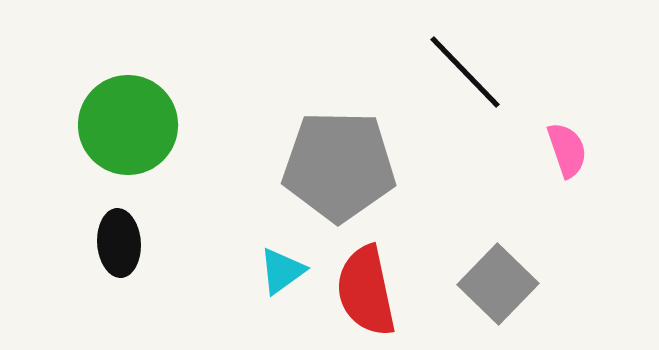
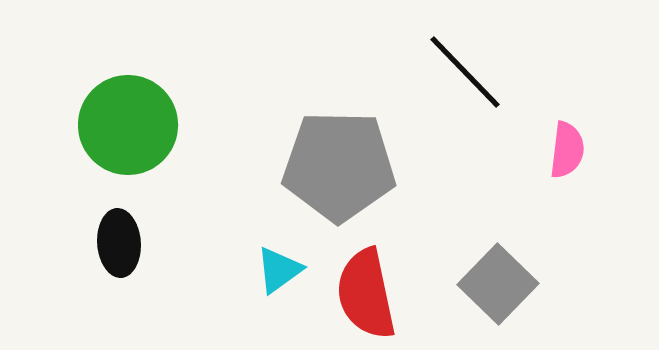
pink semicircle: rotated 26 degrees clockwise
cyan triangle: moved 3 px left, 1 px up
red semicircle: moved 3 px down
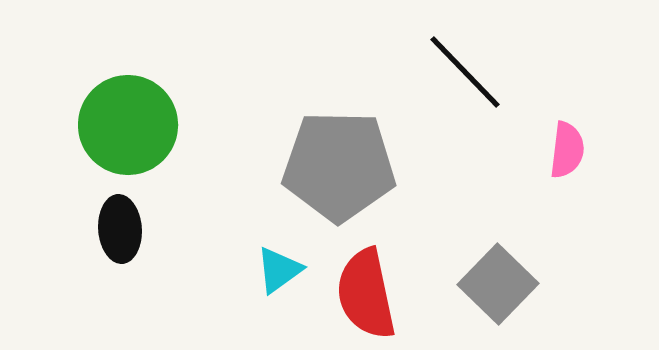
black ellipse: moved 1 px right, 14 px up
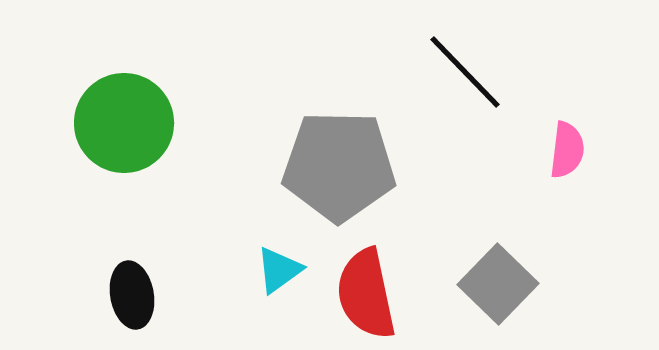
green circle: moved 4 px left, 2 px up
black ellipse: moved 12 px right, 66 px down; rotated 6 degrees counterclockwise
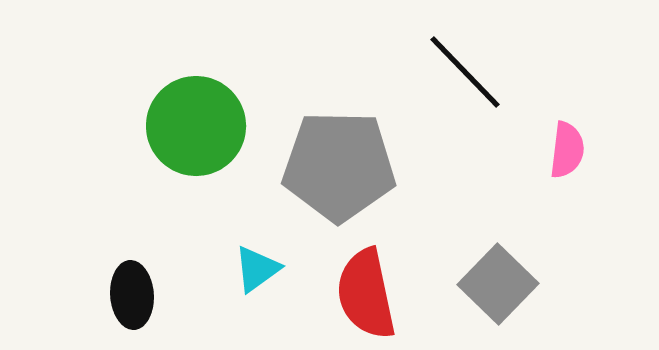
green circle: moved 72 px right, 3 px down
cyan triangle: moved 22 px left, 1 px up
black ellipse: rotated 6 degrees clockwise
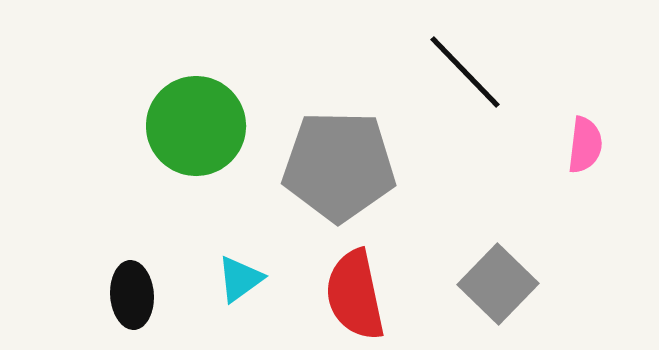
pink semicircle: moved 18 px right, 5 px up
cyan triangle: moved 17 px left, 10 px down
red semicircle: moved 11 px left, 1 px down
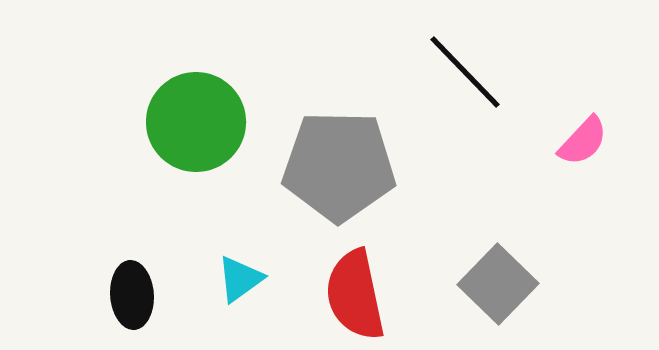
green circle: moved 4 px up
pink semicircle: moved 2 px left, 4 px up; rotated 36 degrees clockwise
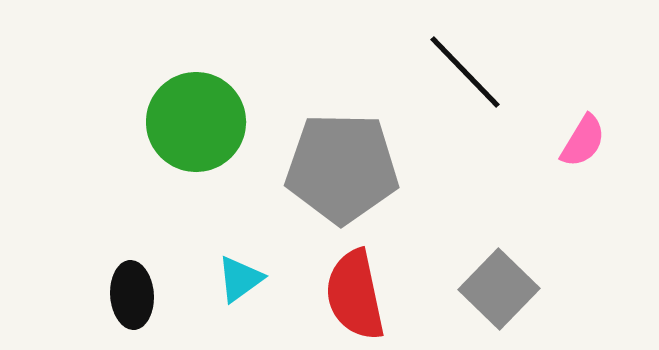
pink semicircle: rotated 12 degrees counterclockwise
gray pentagon: moved 3 px right, 2 px down
gray square: moved 1 px right, 5 px down
